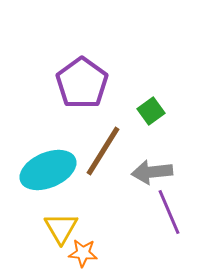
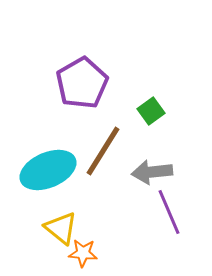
purple pentagon: rotated 6 degrees clockwise
yellow triangle: rotated 21 degrees counterclockwise
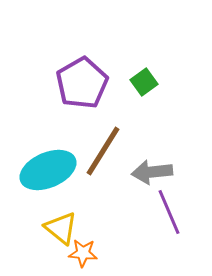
green square: moved 7 px left, 29 px up
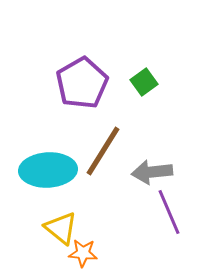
cyan ellipse: rotated 20 degrees clockwise
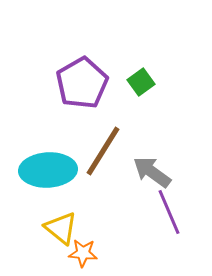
green square: moved 3 px left
gray arrow: rotated 42 degrees clockwise
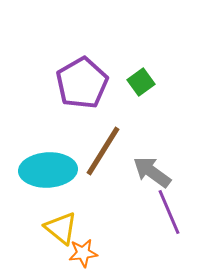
orange star: rotated 12 degrees counterclockwise
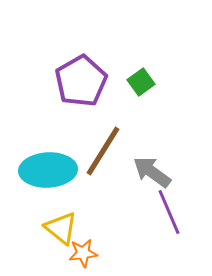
purple pentagon: moved 1 px left, 2 px up
